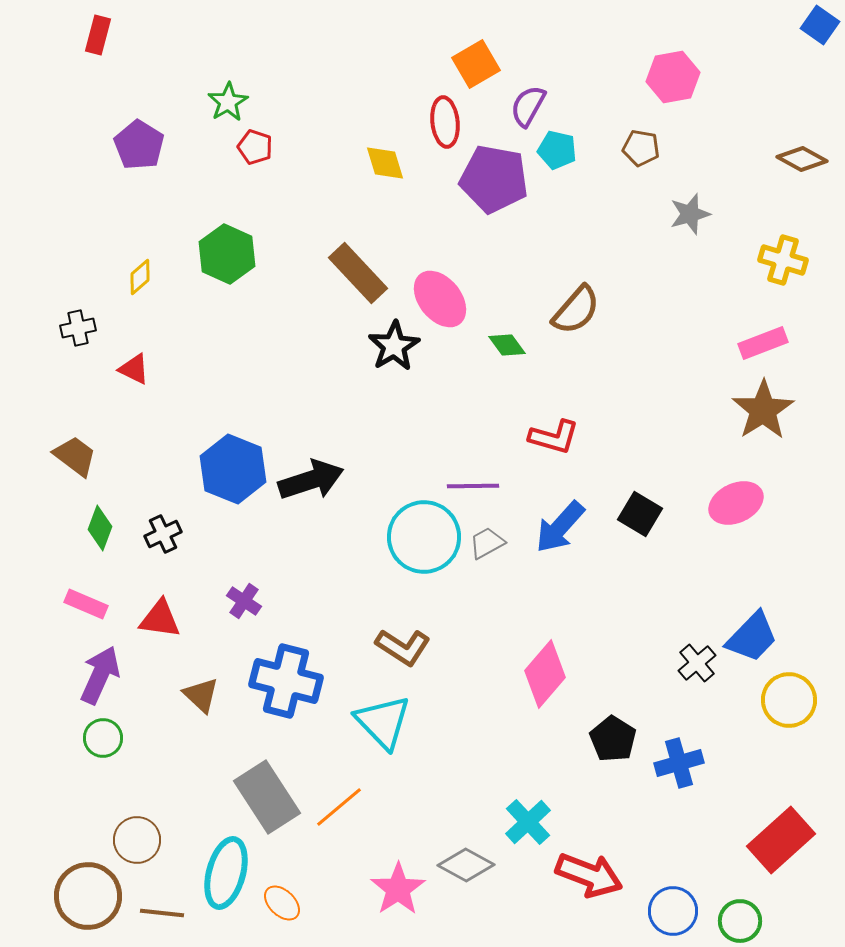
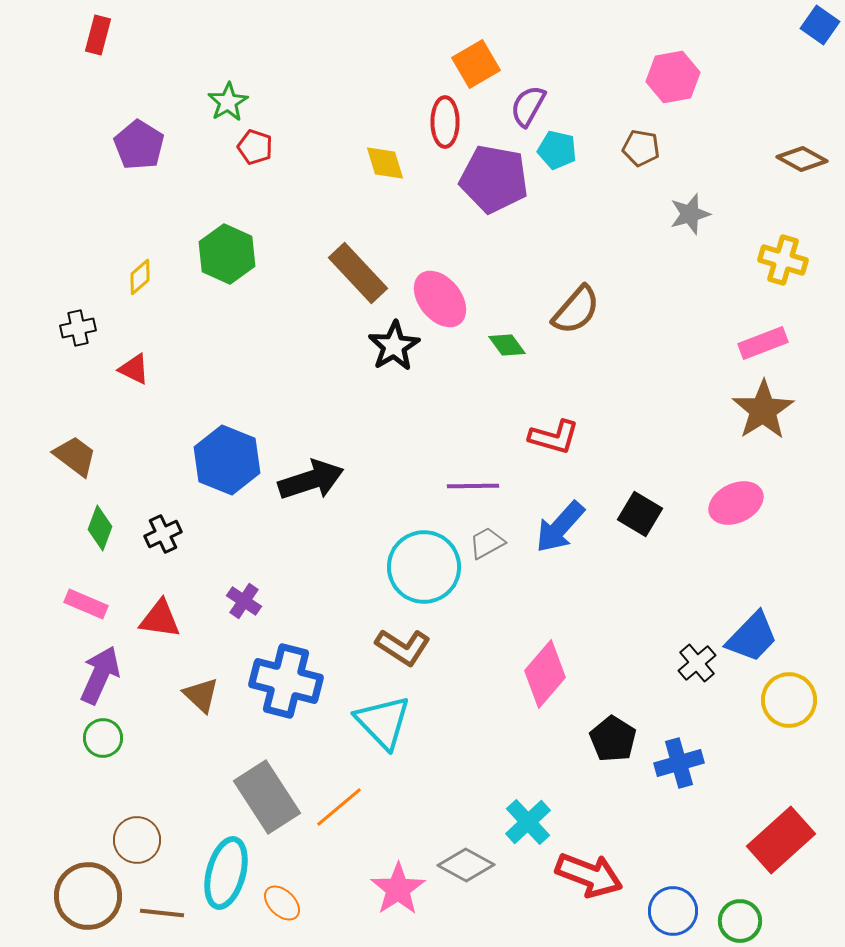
red ellipse at (445, 122): rotated 6 degrees clockwise
blue hexagon at (233, 469): moved 6 px left, 9 px up
cyan circle at (424, 537): moved 30 px down
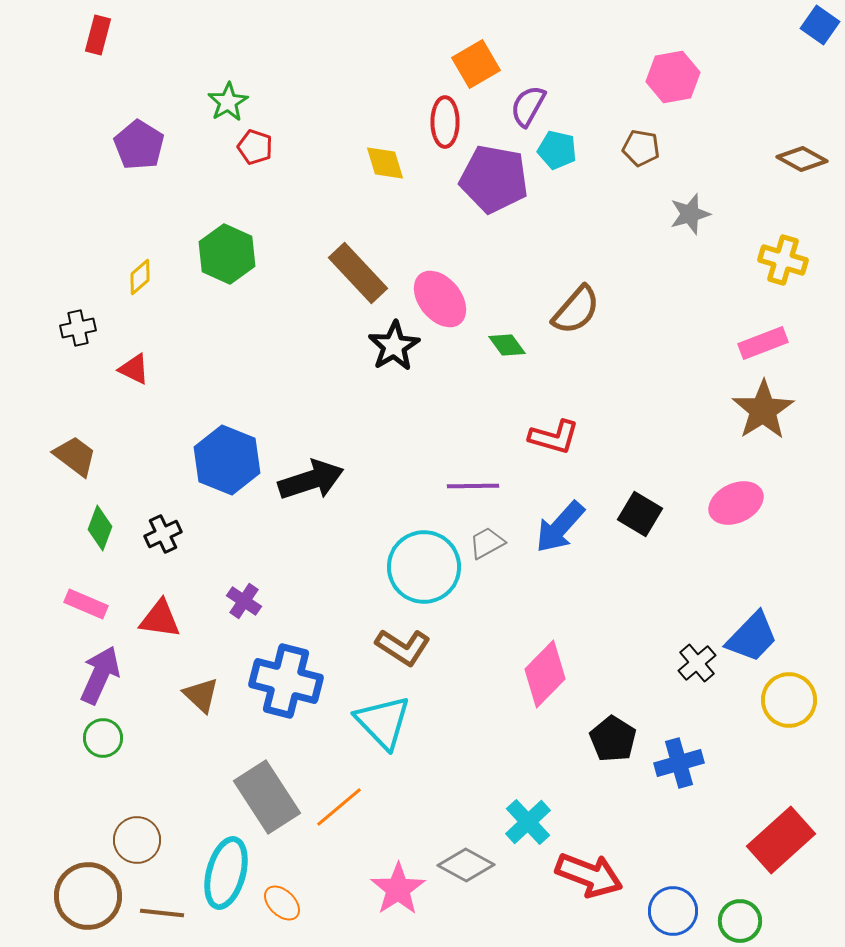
pink diamond at (545, 674): rotated 4 degrees clockwise
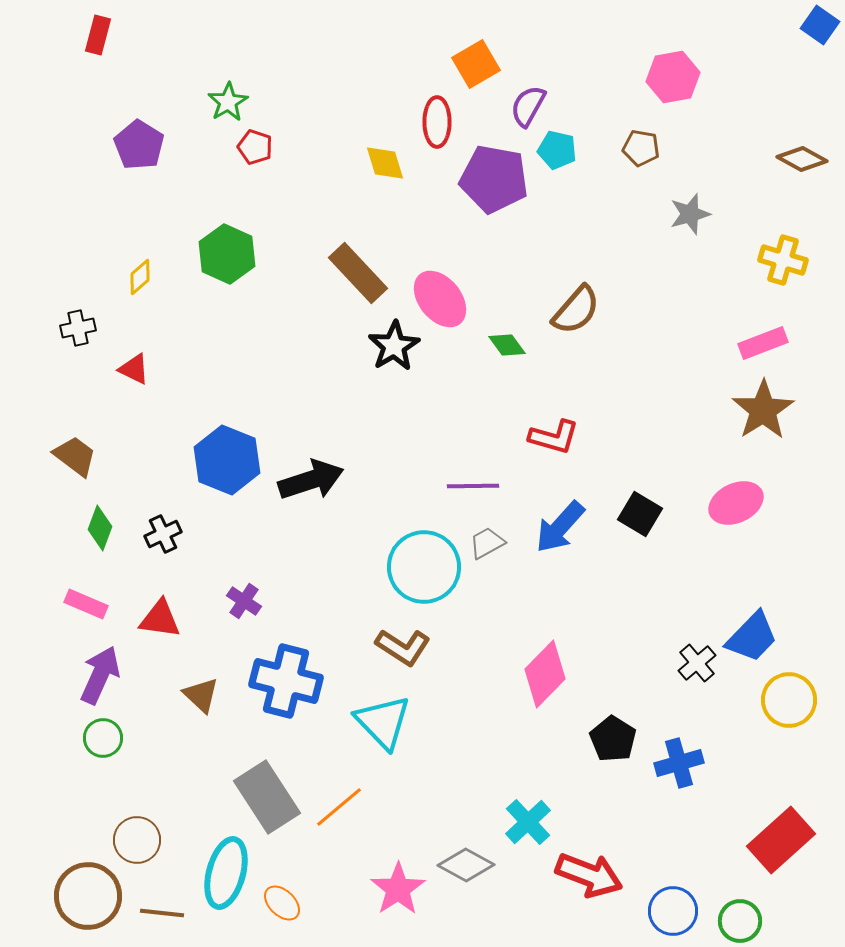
red ellipse at (445, 122): moved 8 px left
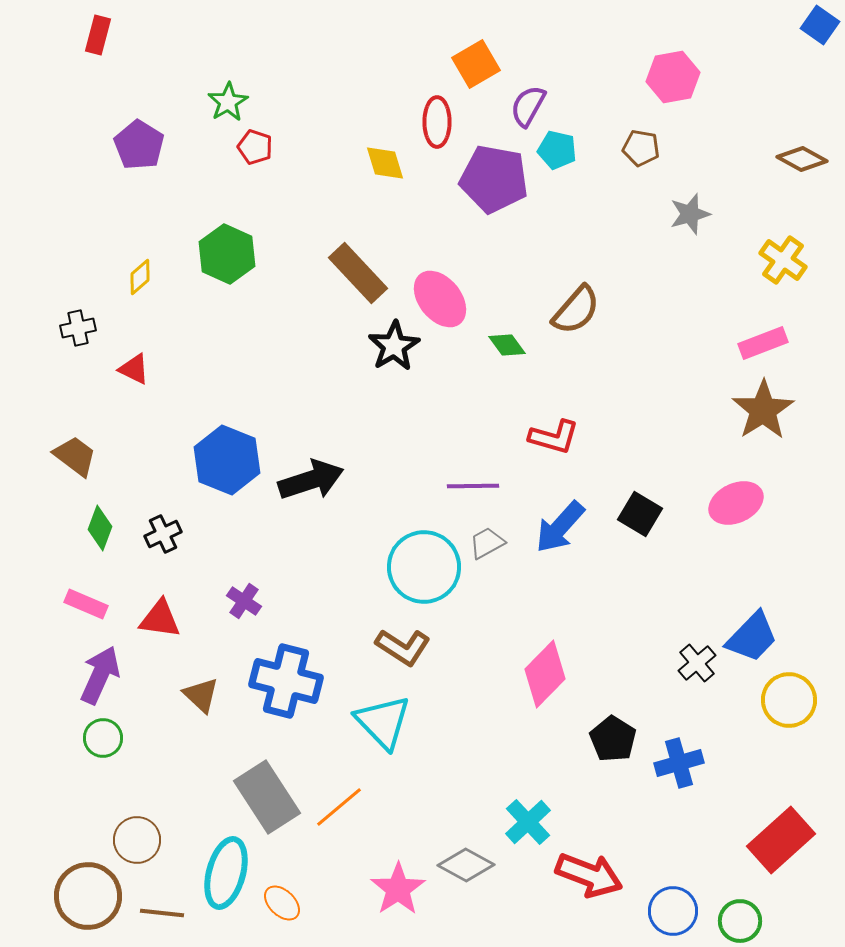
yellow cross at (783, 260): rotated 18 degrees clockwise
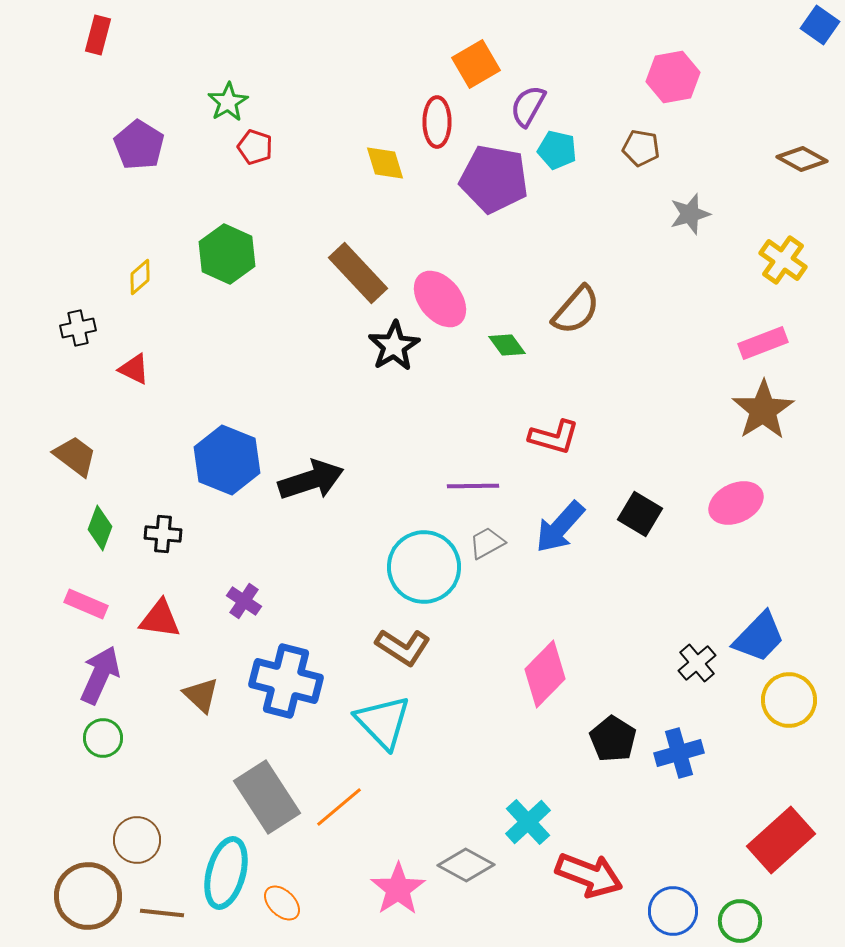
black cross at (163, 534): rotated 30 degrees clockwise
blue trapezoid at (752, 637): moved 7 px right
blue cross at (679, 763): moved 10 px up
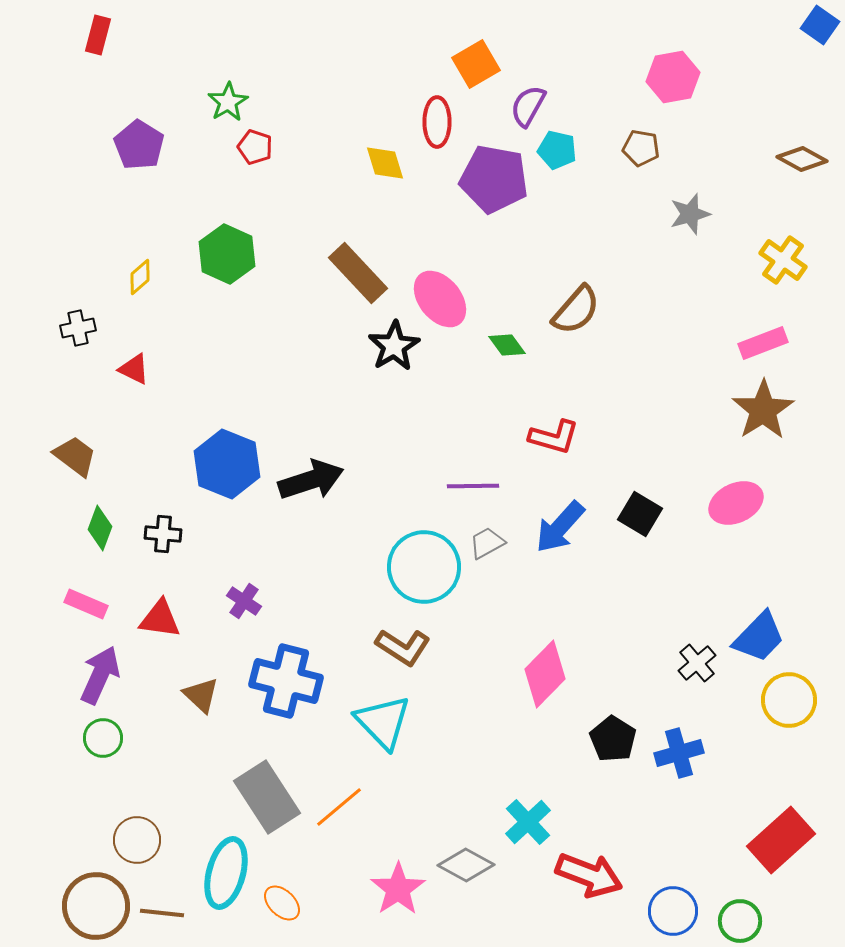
blue hexagon at (227, 460): moved 4 px down
brown circle at (88, 896): moved 8 px right, 10 px down
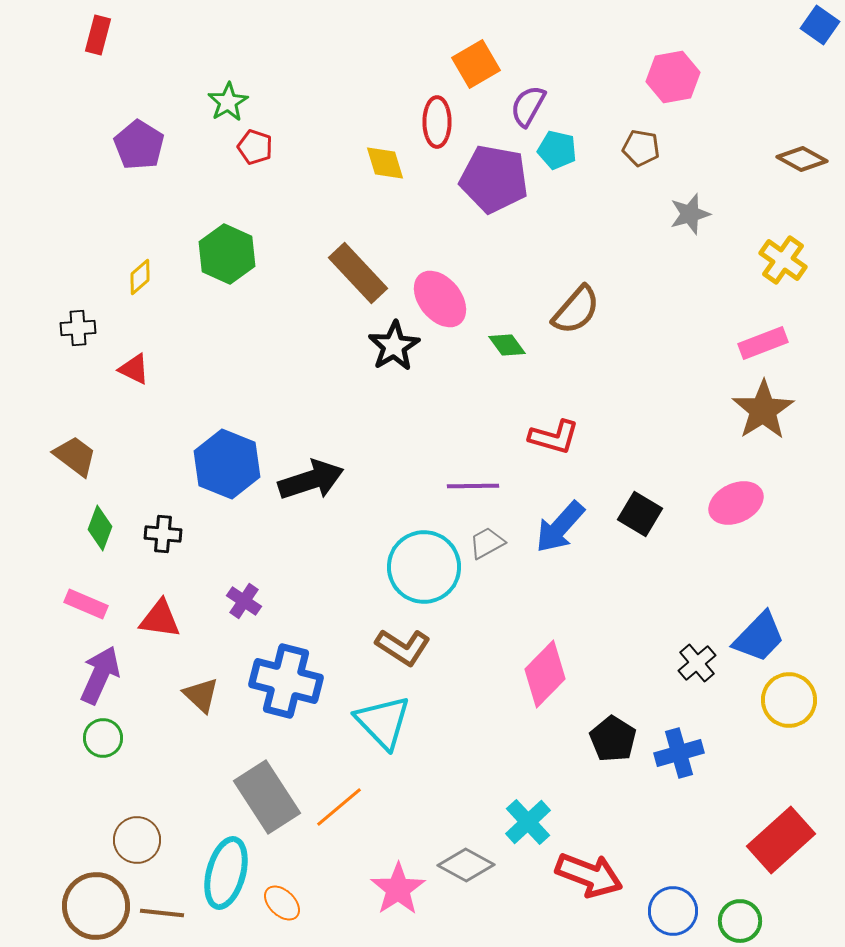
black cross at (78, 328): rotated 8 degrees clockwise
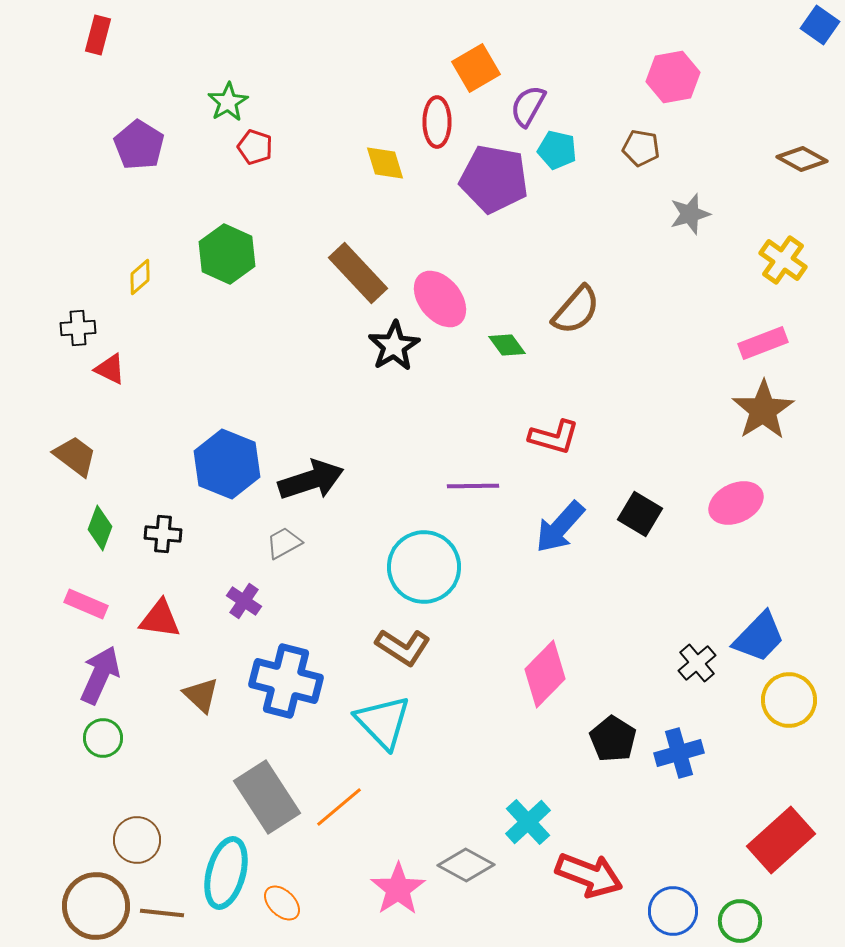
orange square at (476, 64): moved 4 px down
red triangle at (134, 369): moved 24 px left
gray trapezoid at (487, 543): moved 203 px left
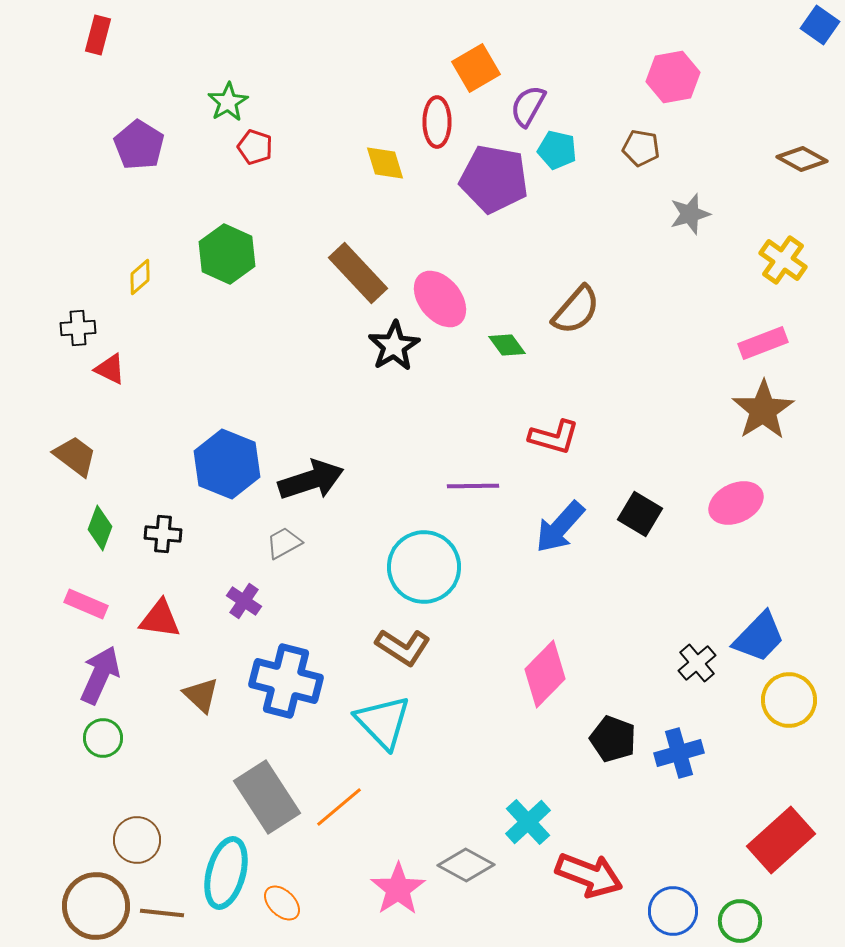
black pentagon at (613, 739): rotated 12 degrees counterclockwise
